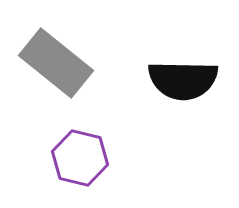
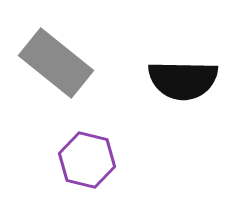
purple hexagon: moved 7 px right, 2 px down
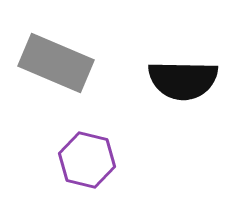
gray rectangle: rotated 16 degrees counterclockwise
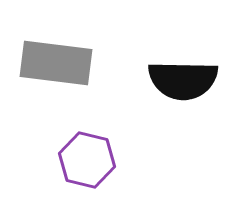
gray rectangle: rotated 16 degrees counterclockwise
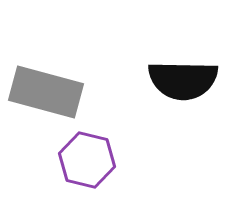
gray rectangle: moved 10 px left, 29 px down; rotated 8 degrees clockwise
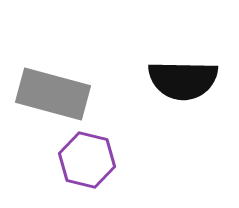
gray rectangle: moved 7 px right, 2 px down
